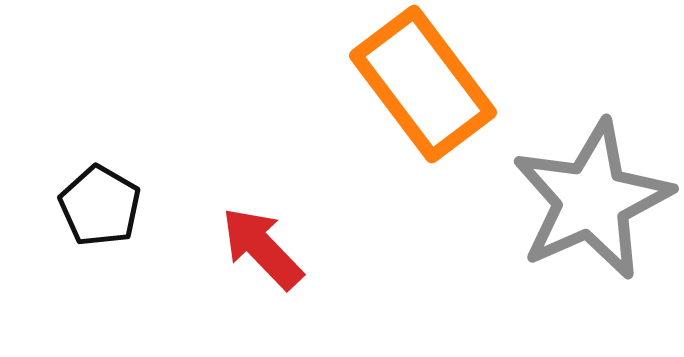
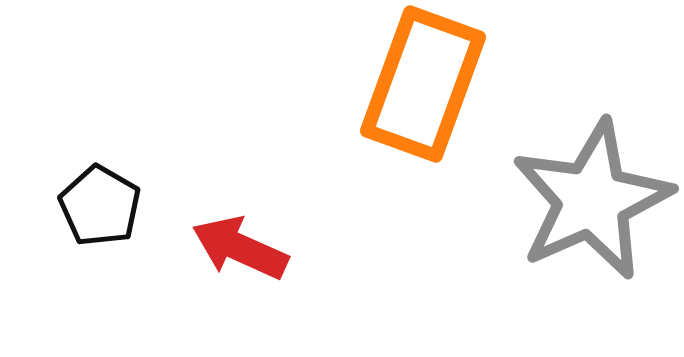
orange rectangle: rotated 57 degrees clockwise
red arrow: moved 22 px left; rotated 22 degrees counterclockwise
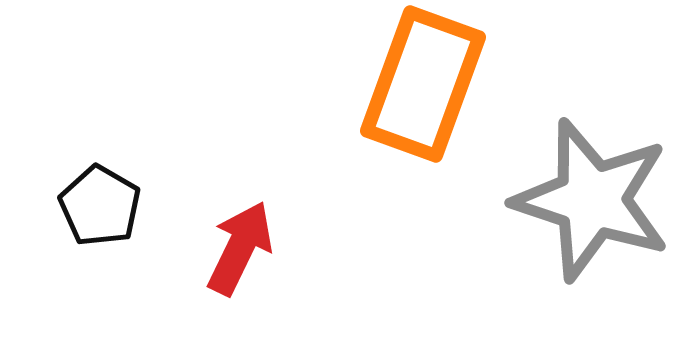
gray star: rotated 30 degrees counterclockwise
red arrow: rotated 92 degrees clockwise
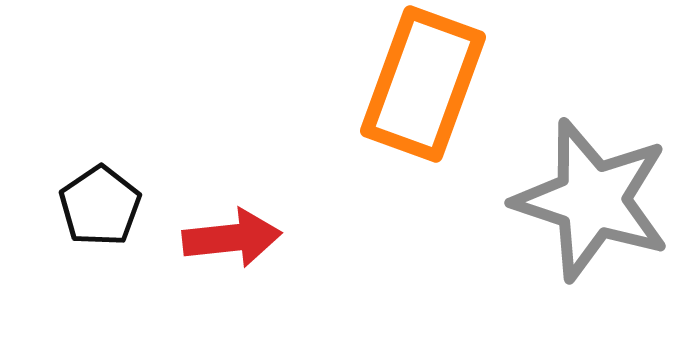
black pentagon: rotated 8 degrees clockwise
red arrow: moved 8 px left, 10 px up; rotated 58 degrees clockwise
